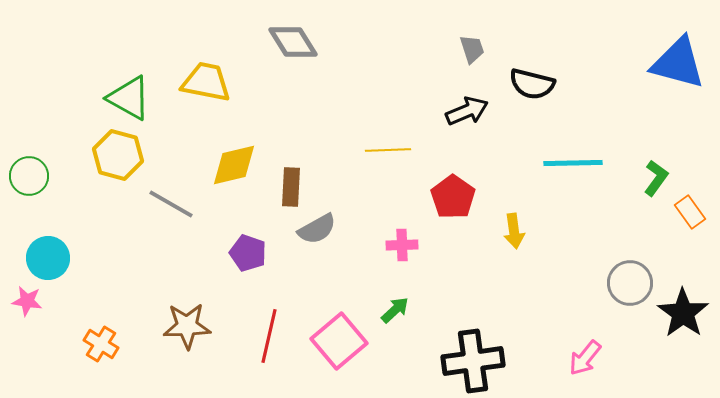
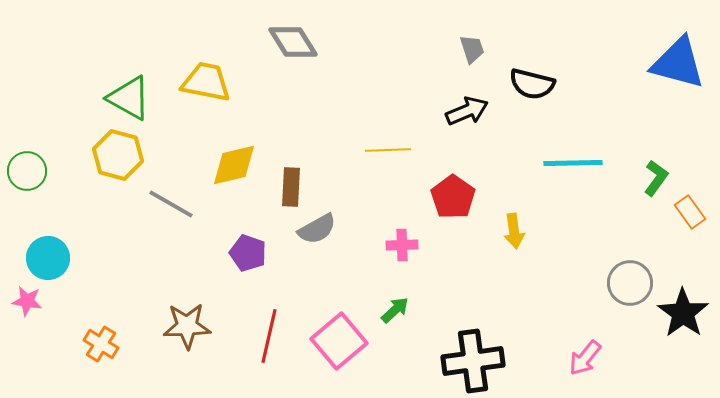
green circle: moved 2 px left, 5 px up
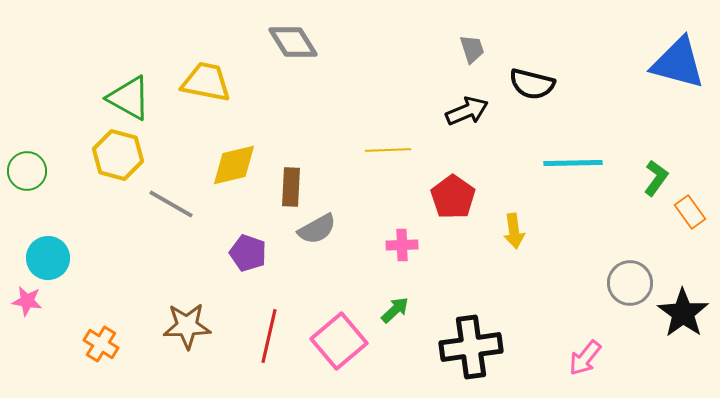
black cross: moved 2 px left, 14 px up
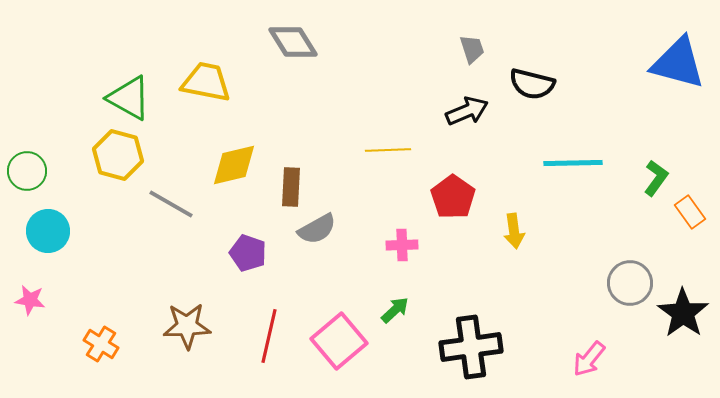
cyan circle: moved 27 px up
pink star: moved 3 px right, 1 px up
pink arrow: moved 4 px right, 1 px down
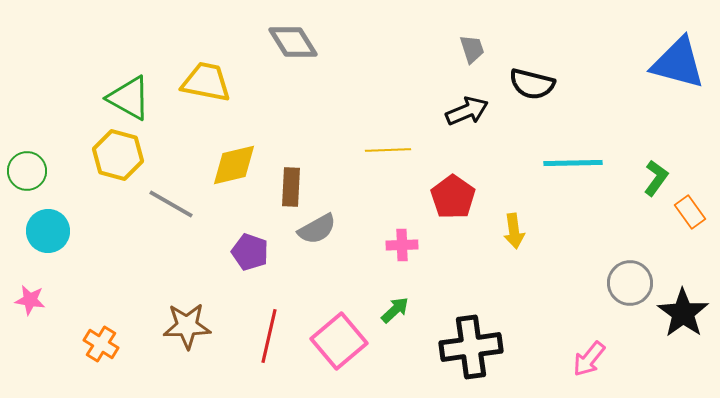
purple pentagon: moved 2 px right, 1 px up
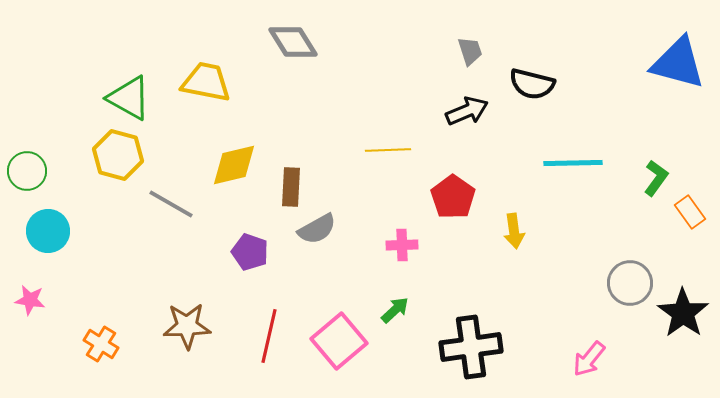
gray trapezoid: moved 2 px left, 2 px down
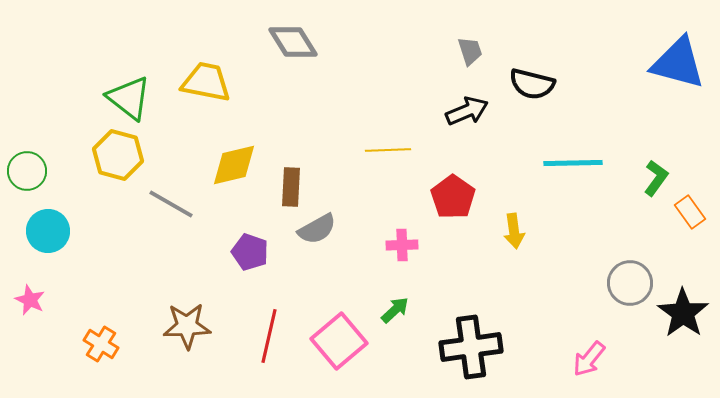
green triangle: rotated 9 degrees clockwise
pink star: rotated 16 degrees clockwise
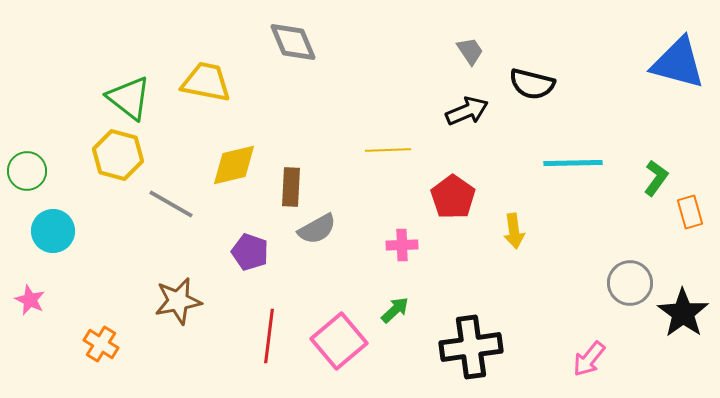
gray diamond: rotated 9 degrees clockwise
gray trapezoid: rotated 16 degrees counterclockwise
orange rectangle: rotated 20 degrees clockwise
cyan circle: moved 5 px right
brown star: moved 9 px left, 25 px up; rotated 9 degrees counterclockwise
red line: rotated 6 degrees counterclockwise
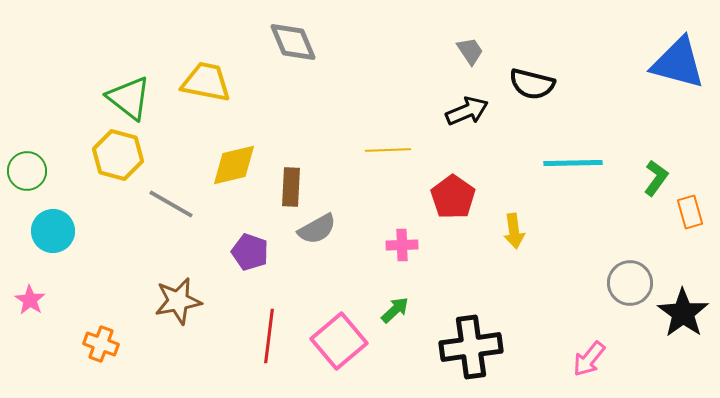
pink star: rotated 8 degrees clockwise
orange cross: rotated 12 degrees counterclockwise
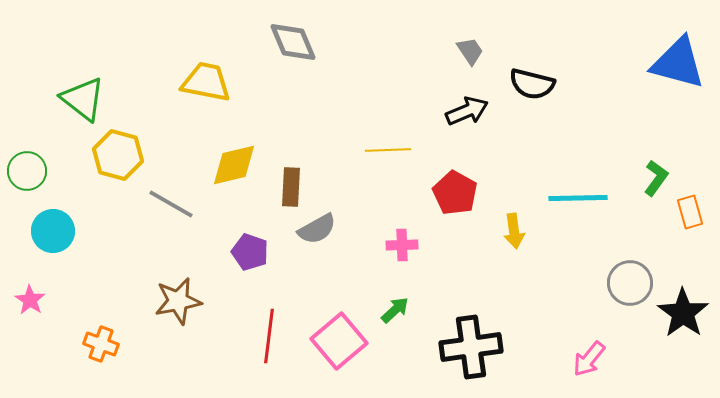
green triangle: moved 46 px left, 1 px down
cyan line: moved 5 px right, 35 px down
red pentagon: moved 2 px right, 4 px up; rotated 6 degrees counterclockwise
